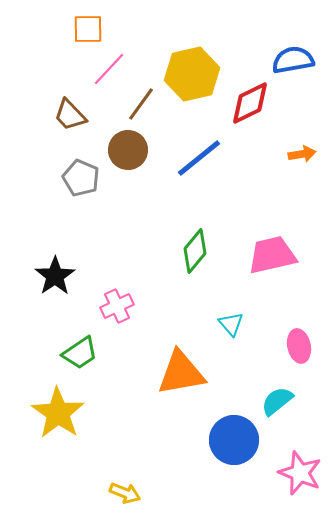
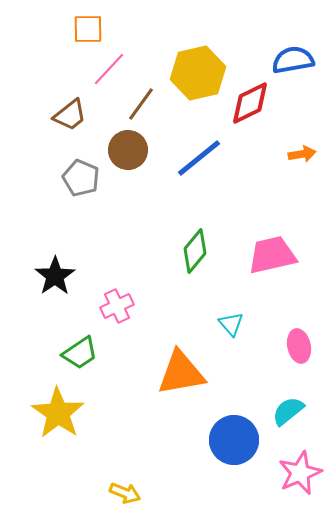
yellow hexagon: moved 6 px right, 1 px up
brown trapezoid: rotated 84 degrees counterclockwise
cyan semicircle: moved 11 px right, 10 px down
pink star: rotated 27 degrees clockwise
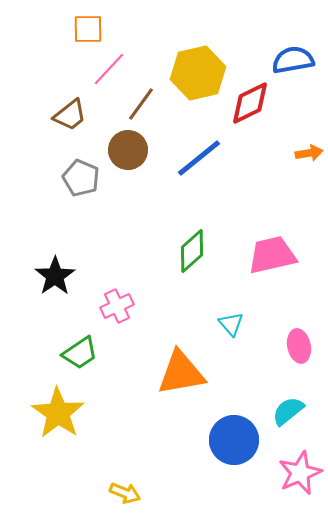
orange arrow: moved 7 px right, 1 px up
green diamond: moved 3 px left; rotated 9 degrees clockwise
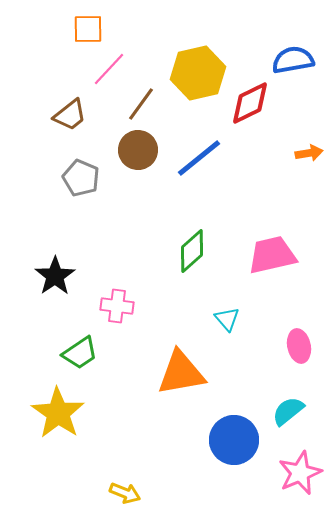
brown circle: moved 10 px right
pink cross: rotated 32 degrees clockwise
cyan triangle: moved 4 px left, 5 px up
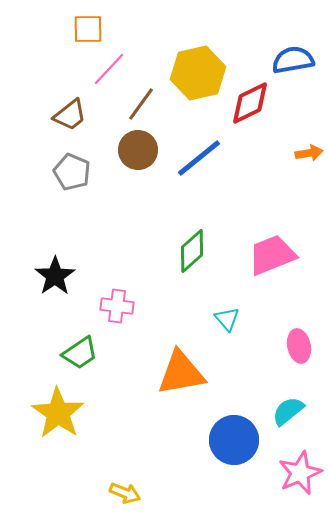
gray pentagon: moved 9 px left, 6 px up
pink trapezoid: rotated 9 degrees counterclockwise
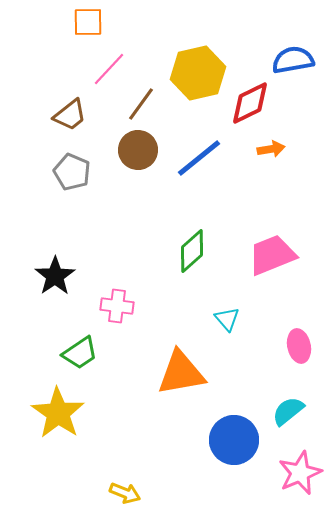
orange square: moved 7 px up
orange arrow: moved 38 px left, 4 px up
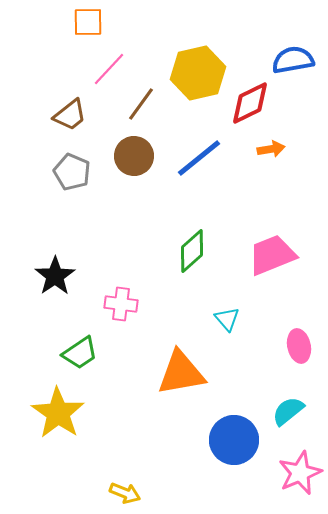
brown circle: moved 4 px left, 6 px down
pink cross: moved 4 px right, 2 px up
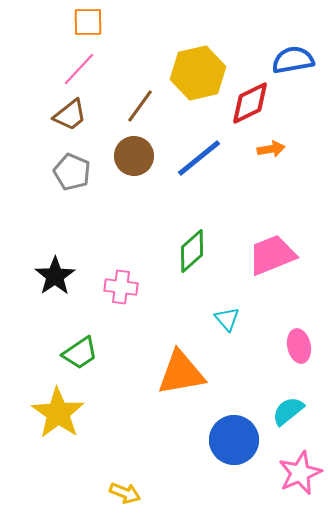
pink line: moved 30 px left
brown line: moved 1 px left, 2 px down
pink cross: moved 17 px up
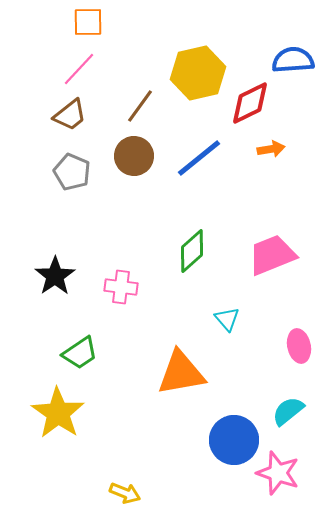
blue semicircle: rotated 6 degrees clockwise
pink star: moved 22 px left; rotated 30 degrees counterclockwise
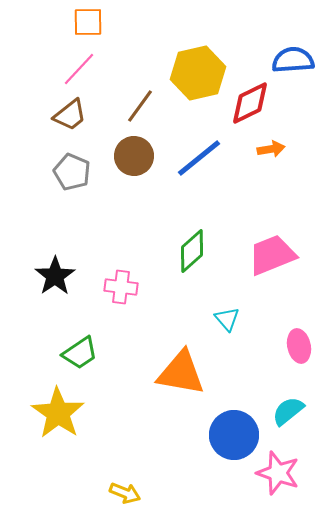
orange triangle: rotated 20 degrees clockwise
blue circle: moved 5 px up
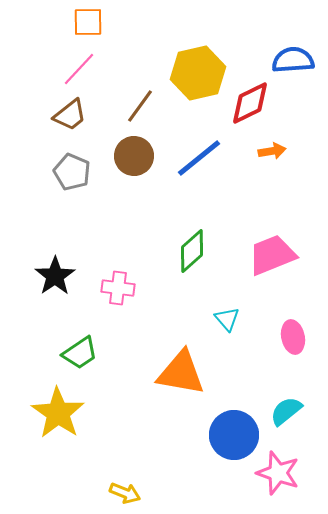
orange arrow: moved 1 px right, 2 px down
pink cross: moved 3 px left, 1 px down
pink ellipse: moved 6 px left, 9 px up
cyan semicircle: moved 2 px left
